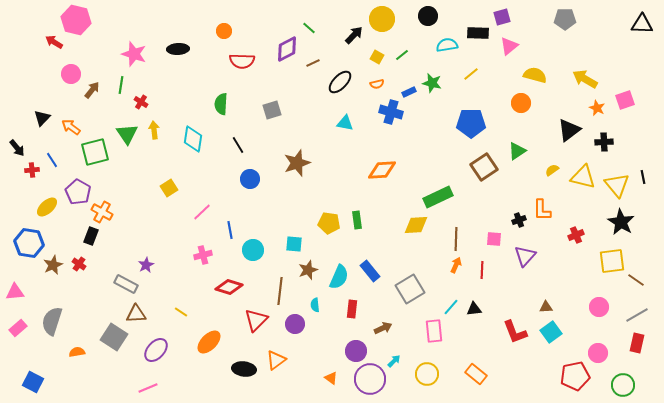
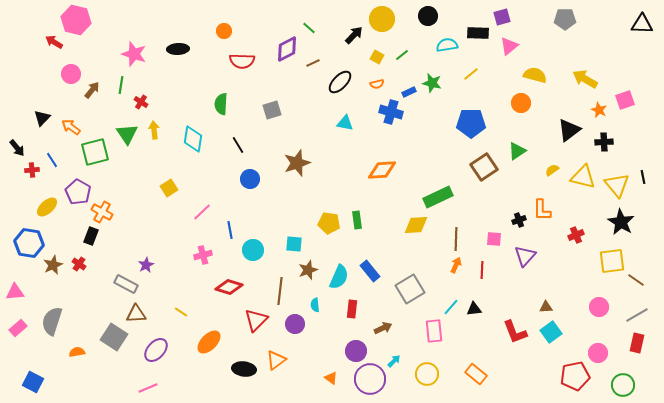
orange star at (597, 108): moved 2 px right, 2 px down
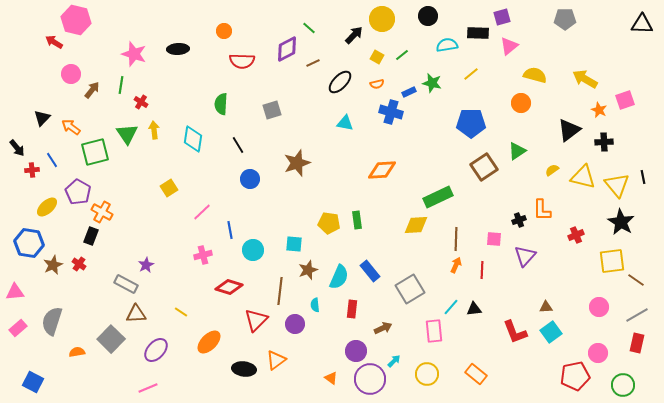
gray square at (114, 337): moved 3 px left, 2 px down; rotated 12 degrees clockwise
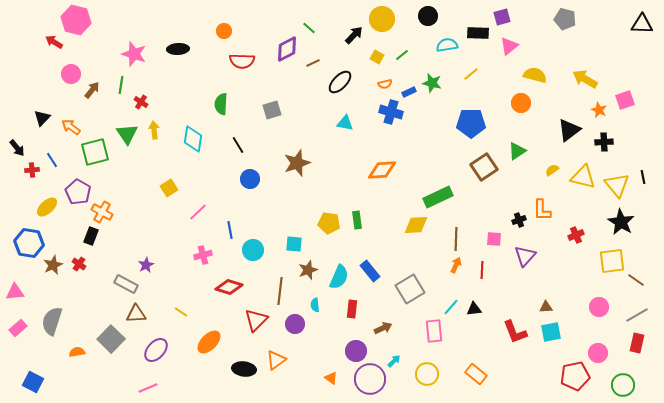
gray pentagon at (565, 19): rotated 15 degrees clockwise
orange semicircle at (377, 84): moved 8 px right
pink line at (202, 212): moved 4 px left
cyan square at (551, 332): rotated 25 degrees clockwise
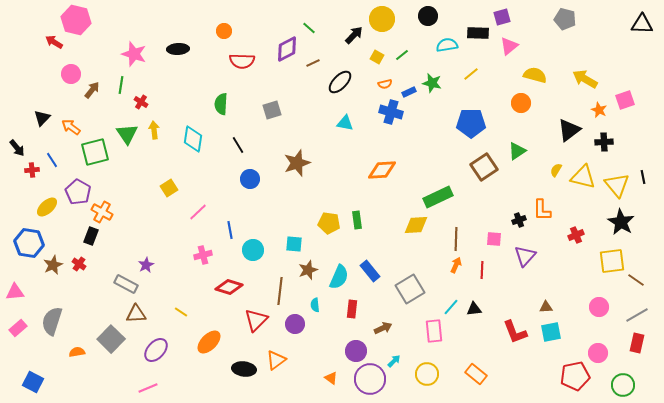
yellow semicircle at (552, 170): moved 4 px right; rotated 24 degrees counterclockwise
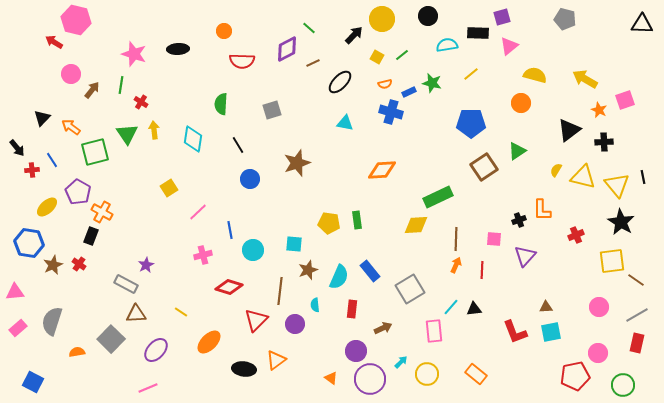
cyan arrow at (394, 361): moved 7 px right, 1 px down
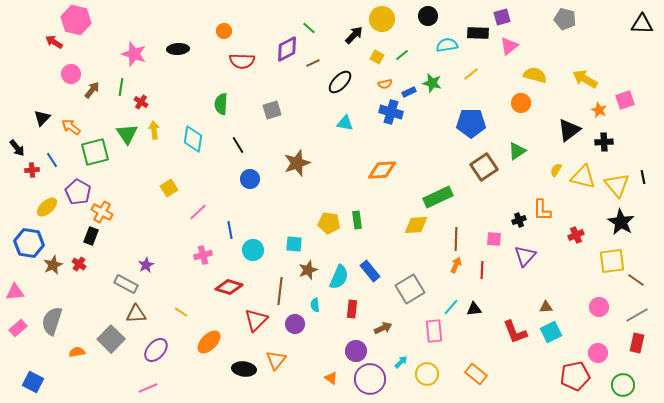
green line at (121, 85): moved 2 px down
cyan square at (551, 332): rotated 15 degrees counterclockwise
orange triangle at (276, 360): rotated 15 degrees counterclockwise
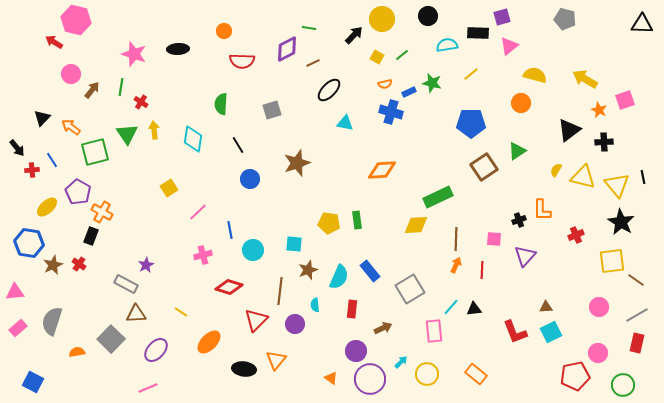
green line at (309, 28): rotated 32 degrees counterclockwise
black ellipse at (340, 82): moved 11 px left, 8 px down
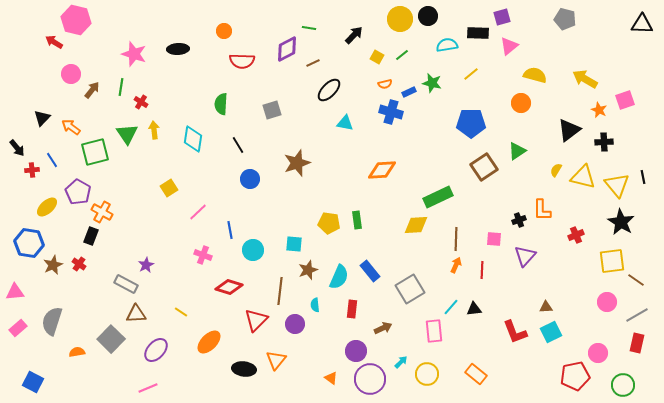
yellow circle at (382, 19): moved 18 px right
pink cross at (203, 255): rotated 36 degrees clockwise
pink circle at (599, 307): moved 8 px right, 5 px up
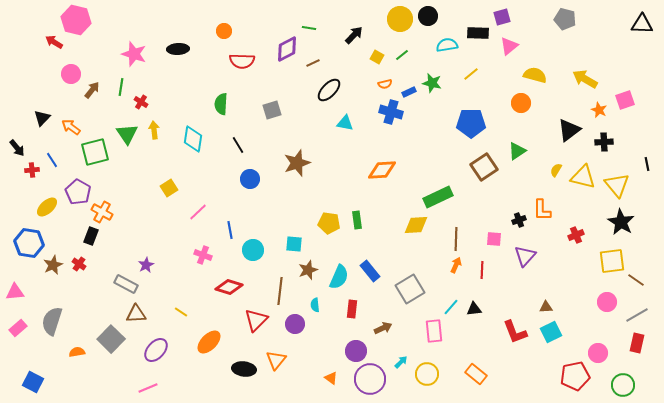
black line at (643, 177): moved 4 px right, 13 px up
